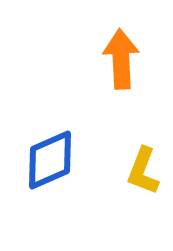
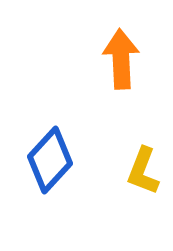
blue diamond: rotated 24 degrees counterclockwise
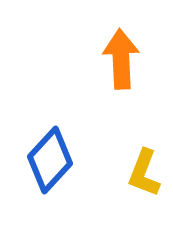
yellow L-shape: moved 1 px right, 2 px down
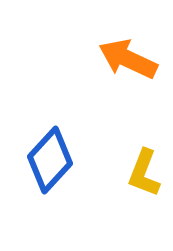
orange arrow: moved 7 px right; rotated 62 degrees counterclockwise
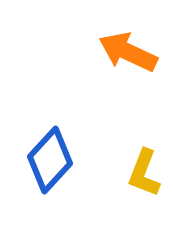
orange arrow: moved 7 px up
